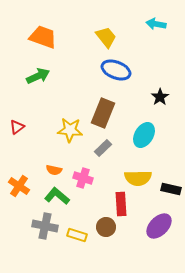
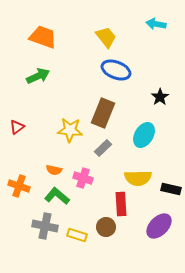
orange cross: rotated 15 degrees counterclockwise
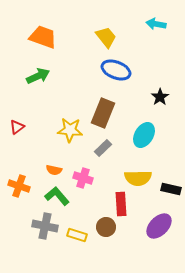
green L-shape: rotated 10 degrees clockwise
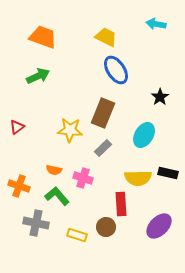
yellow trapezoid: rotated 25 degrees counterclockwise
blue ellipse: rotated 36 degrees clockwise
black rectangle: moved 3 px left, 16 px up
gray cross: moved 9 px left, 3 px up
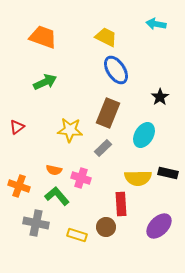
green arrow: moved 7 px right, 6 px down
brown rectangle: moved 5 px right
pink cross: moved 2 px left
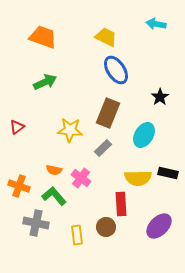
pink cross: rotated 18 degrees clockwise
green L-shape: moved 3 px left
yellow rectangle: rotated 66 degrees clockwise
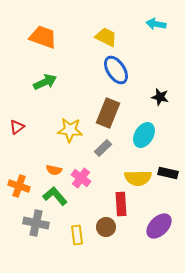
black star: rotated 24 degrees counterclockwise
green L-shape: moved 1 px right
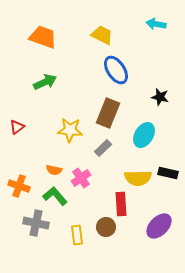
yellow trapezoid: moved 4 px left, 2 px up
pink cross: rotated 18 degrees clockwise
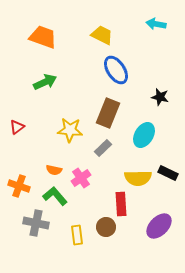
black rectangle: rotated 12 degrees clockwise
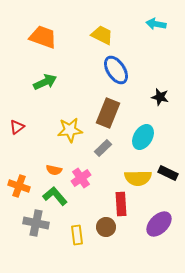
yellow star: rotated 10 degrees counterclockwise
cyan ellipse: moved 1 px left, 2 px down
purple ellipse: moved 2 px up
